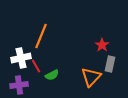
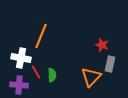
red star: rotated 16 degrees counterclockwise
white cross: rotated 24 degrees clockwise
red line: moved 6 px down
green semicircle: rotated 64 degrees counterclockwise
purple cross: rotated 12 degrees clockwise
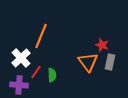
white cross: rotated 36 degrees clockwise
gray rectangle: moved 2 px up
red line: rotated 64 degrees clockwise
orange triangle: moved 3 px left, 15 px up; rotated 20 degrees counterclockwise
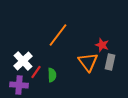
orange line: moved 17 px right, 1 px up; rotated 15 degrees clockwise
white cross: moved 2 px right, 3 px down
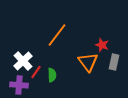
orange line: moved 1 px left
gray rectangle: moved 4 px right
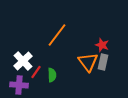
gray rectangle: moved 11 px left
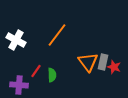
red star: moved 12 px right, 22 px down
white cross: moved 7 px left, 21 px up; rotated 18 degrees counterclockwise
red line: moved 1 px up
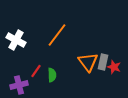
purple cross: rotated 18 degrees counterclockwise
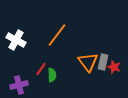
red line: moved 5 px right, 2 px up
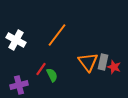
green semicircle: rotated 24 degrees counterclockwise
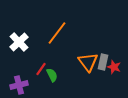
orange line: moved 2 px up
white cross: moved 3 px right, 2 px down; rotated 18 degrees clockwise
